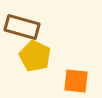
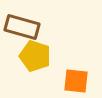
yellow pentagon: rotated 8 degrees counterclockwise
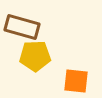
yellow pentagon: rotated 20 degrees counterclockwise
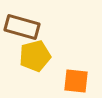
yellow pentagon: rotated 12 degrees counterclockwise
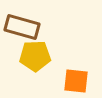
yellow pentagon: rotated 12 degrees clockwise
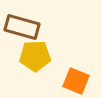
orange square: rotated 16 degrees clockwise
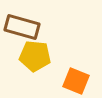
yellow pentagon: rotated 8 degrees clockwise
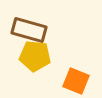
brown rectangle: moved 7 px right, 3 px down
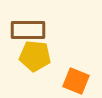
brown rectangle: moved 1 px left; rotated 16 degrees counterclockwise
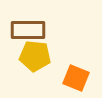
orange square: moved 3 px up
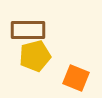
yellow pentagon: rotated 20 degrees counterclockwise
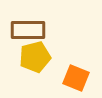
yellow pentagon: moved 1 px down
